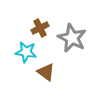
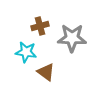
brown cross: moved 2 px up; rotated 12 degrees clockwise
gray star: rotated 24 degrees counterclockwise
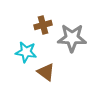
brown cross: moved 3 px right, 1 px up
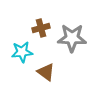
brown cross: moved 2 px left, 3 px down
cyan star: moved 4 px left; rotated 15 degrees counterclockwise
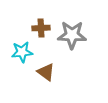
brown cross: rotated 12 degrees clockwise
gray star: moved 3 px up
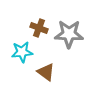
brown cross: moved 2 px left; rotated 24 degrees clockwise
gray star: moved 3 px left, 1 px up
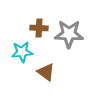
brown cross: rotated 18 degrees counterclockwise
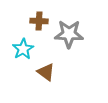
brown cross: moved 7 px up
cyan star: moved 1 px right, 3 px up; rotated 25 degrees counterclockwise
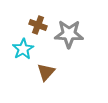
brown cross: moved 1 px left, 4 px down; rotated 18 degrees clockwise
brown triangle: rotated 36 degrees clockwise
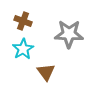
brown cross: moved 15 px left, 4 px up
brown triangle: rotated 18 degrees counterclockwise
